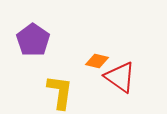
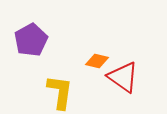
purple pentagon: moved 2 px left; rotated 8 degrees clockwise
red triangle: moved 3 px right
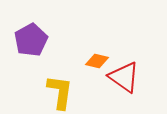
red triangle: moved 1 px right
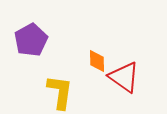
orange diamond: rotated 75 degrees clockwise
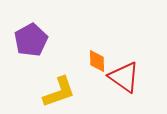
yellow L-shape: moved 1 px left; rotated 63 degrees clockwise
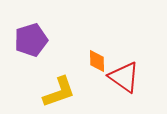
purple pentagon: rotated 12 degrees clockwise
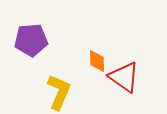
purple pentagon: rotated 12 degrees clockwise
yellow L-shape: rotated 48 degrees counterclockwise
